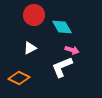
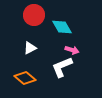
orange diamond: moved 6 px right; rotated 15 degrees clockwise
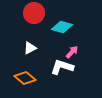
red circle: moved 2 px up
cyan diamond: rotated 45 degrees counterclockwise
pink arrow: moved 2 px down; rotated 64 degrees counterclockwise
white L-shape: rotated 40 degrees clockwise
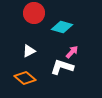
white triangle: moved 1 px left, 3 px down
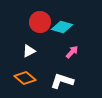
red circle: moved 6 px right, 9 px down
white L-shape: moved 14 px down
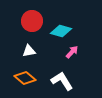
red circle: moved 8 px left, 1 px up
cyan diamond: moved 1 px left, 4 px down
white triangle: rotated 16 degrees clockwise
white L-shape: rotated 40 degrees clockwise
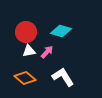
red circle: moved 6 px left, 11 px down
pink arrow: moved 25 px left
white L-shape: moved 1 px right, 4 px up
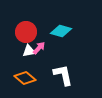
pink arrow: moved 8 px left, 4 px up
white L-shape: moved 2 px up; rotated 20 degrees clockwise
